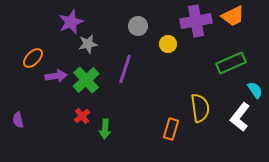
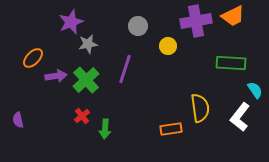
yellow circle: moved 2 px down
green rectangle: rotated 28 degrees clockwise
orange rectangle: rotated 65 degrees clockwise
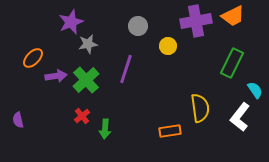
green rectangle: moved 1 px right; rotated 68 degrees counterclockwise
purple line: moved 1 px right
orange rectangle: moved 1 px left, 2 px down
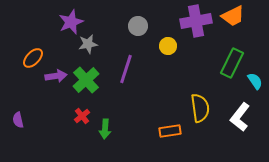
cyan semicircle: moved 9 px up
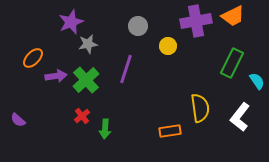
cyan semicircle: moved 2 px right
purple semicircle: rotated 35 degrees counterclockwise
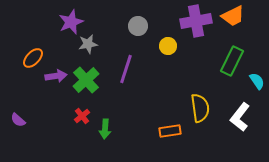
green rectangle: moved 2 px up
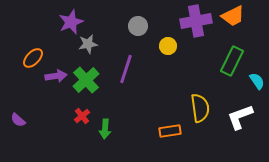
white L-shape: rotated 32 degrees clockwise
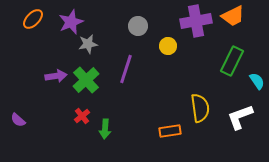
orange ellipse: moved 39 px up
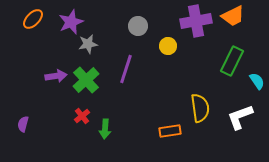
purple semicircle: moved 5 px right, 4 px down; rotated 63 degrees clockwise
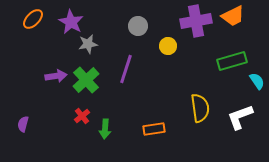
purple star: rotated 20 degrees counterclockwise
green rectangle: rotated 48 degrees clockwise
orange rectangle: moved 16 px left, 2 px up
